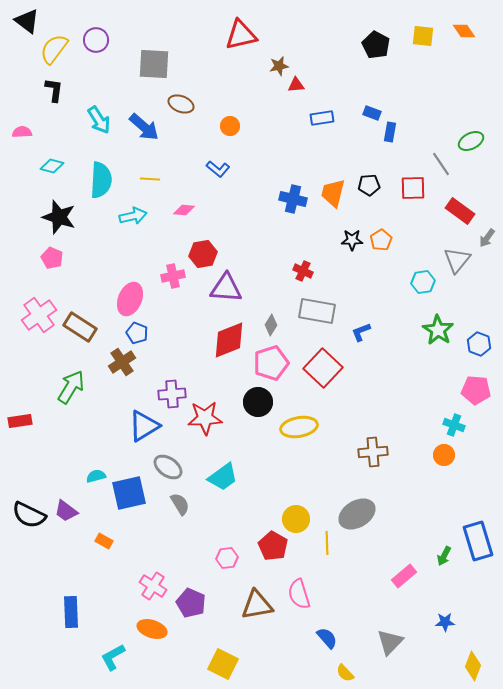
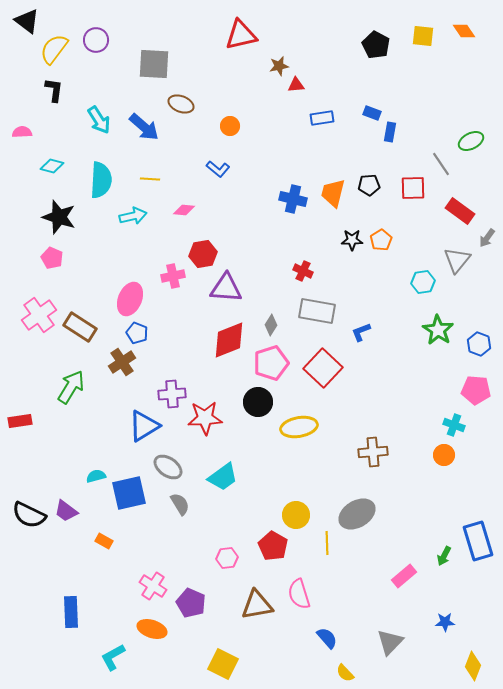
yellow circle at (296, 519): moved 4 px up
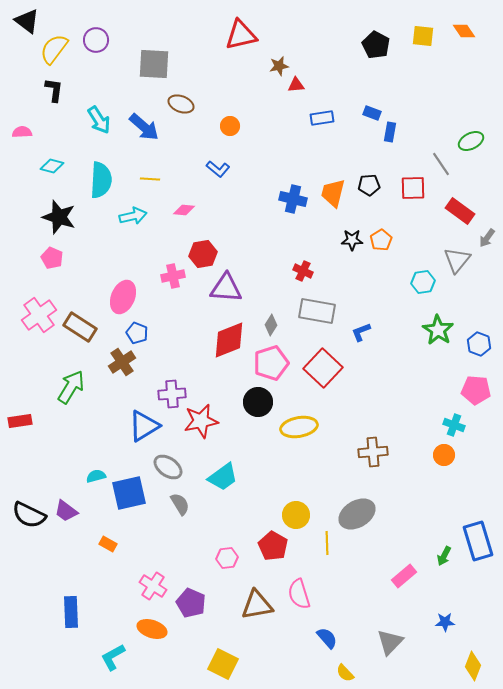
pink ellipse at (130, 299): moved 7 px left, 2 px up
red star at (205, 418): moved 4 px left, 3 px down; rotated 8 degrees counterclockwise
orange rectangle at (104, 541): moved 4 px right, 3 px down
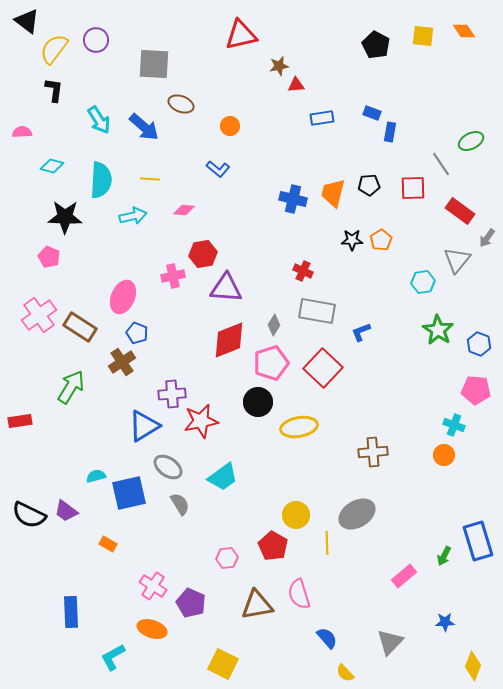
black star at (59, 217): moved 6 px right; rotated 16 degrees counterclockwise
pink pentagon at (52, 258): moved 3 px left, 1 px up
gray diamond at (271, 325): moved 3 px right
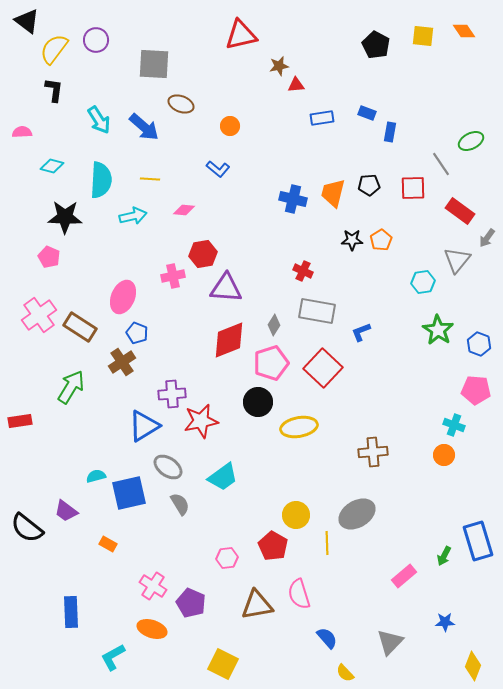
blue rectangle at (372, 113): moved 5 px left
black semicircle at (29, 515): moved 2 px left, 13 px down; rotated 12 degrees clockwise
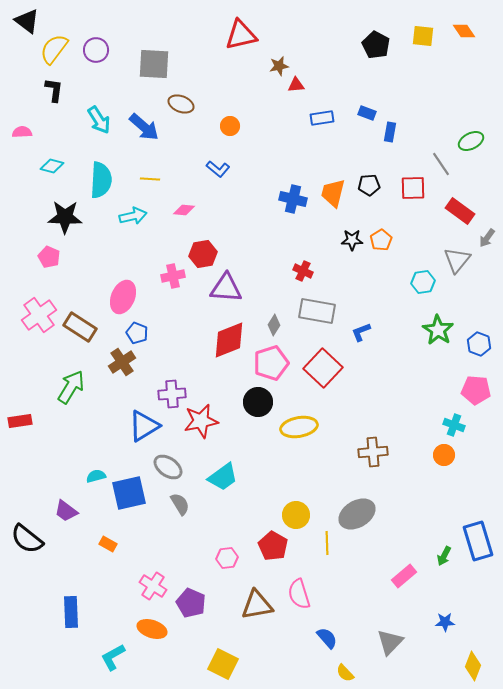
purple circle at (96, 40): moved 10 px down
black semicircle at (27, 528): moved 11 px down
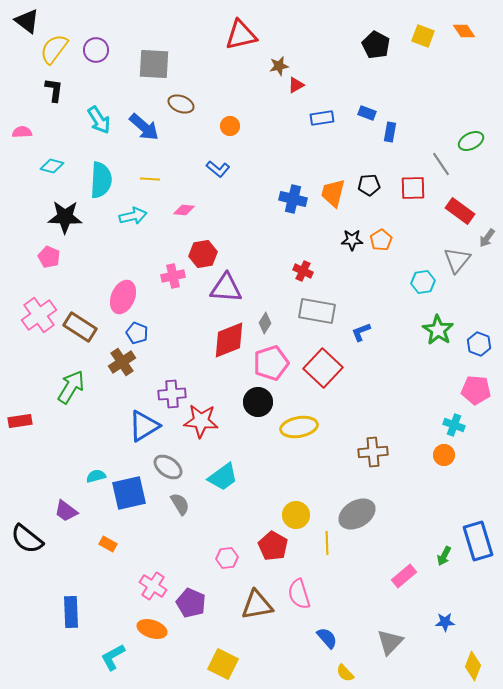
yellow square at (423, 36): rotated 15 degrees clockwise
red triangle at (296, 85): rotated 24 degrees counterclockwise
gray diamond at (274, 325): moved 9 px left, 2 px up
red star at (201, 421): rotated 16 degrees clockwise
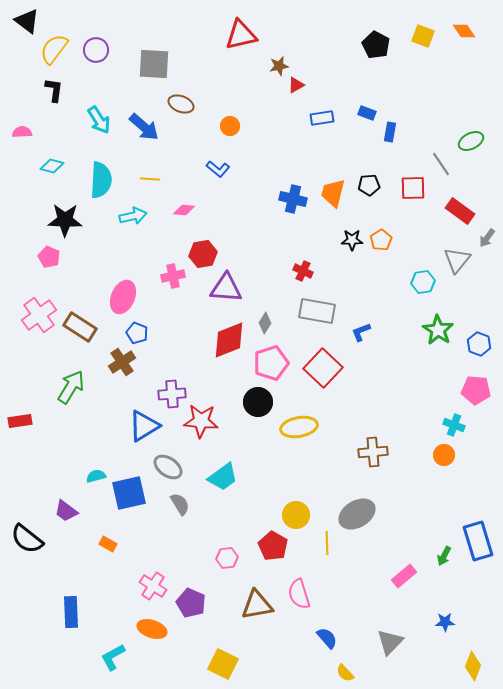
black star at (65, 217): moved 3 px down
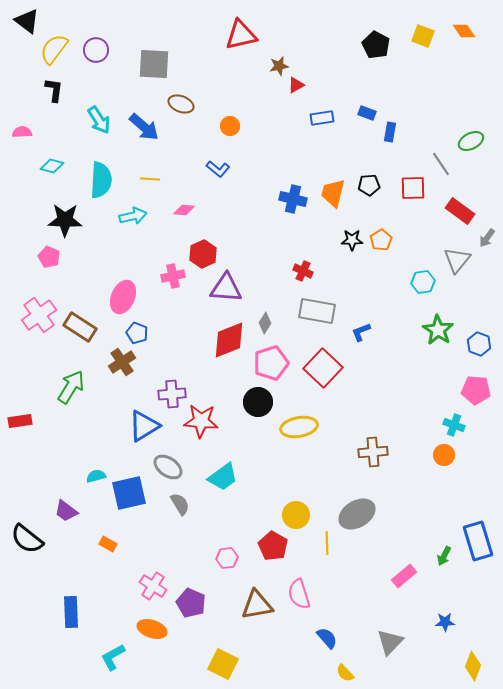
red hexagon at (203, 254): rotated 16 degrees counterclockwise
